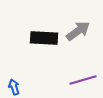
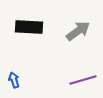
black rectangle: moved 15 px left, 11 px up
blue arrow: moved 7 px up
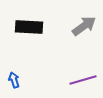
gray arrow: moved 6 px right, 5 px up
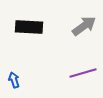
purple line: moved 7 px up
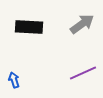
gray arrow: moved 2 px left, 2 px up
purple line: rotated 8 degrees counterclockwise
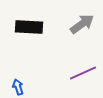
blue arrow: moved 4 px right, 7 px down
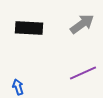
black rectangle: moved 1 px down
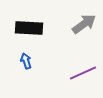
gray arrow: moved 2 px right
blue arrow: moved 8 px right, 26 px up
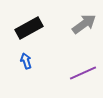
black rectangle: rotated 32 degrees counterclockwise
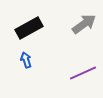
blue arrow: moved 1 px up
